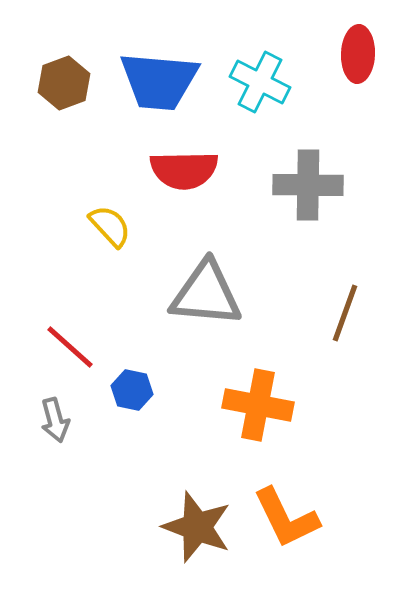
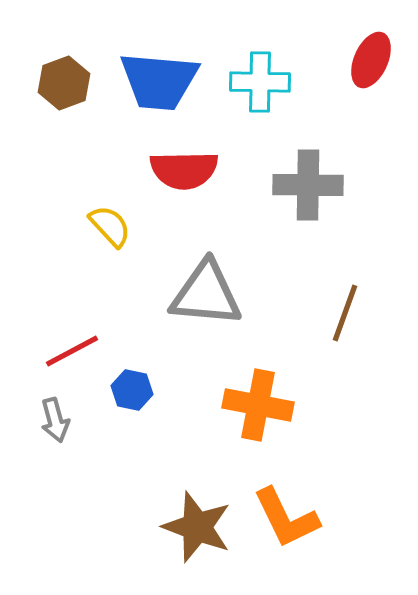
red ellipse: moved 13 px right, 6 px down; rotated 22 degrees clockwise
cyan cross: rotated 26 degrees counterclockwise
red line: moved 2 px right, 4 px down; rotated 70 degrees counterclockwise
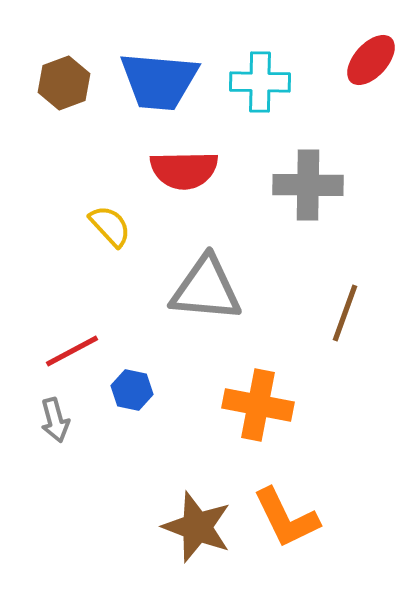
red ellipse: rotated 18 degrees clockwise
gray triangle: moved 5 px up
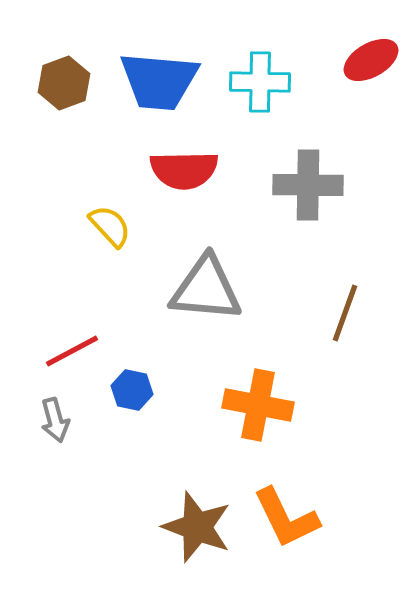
red ellipse: rotated 18 degrees clockwise
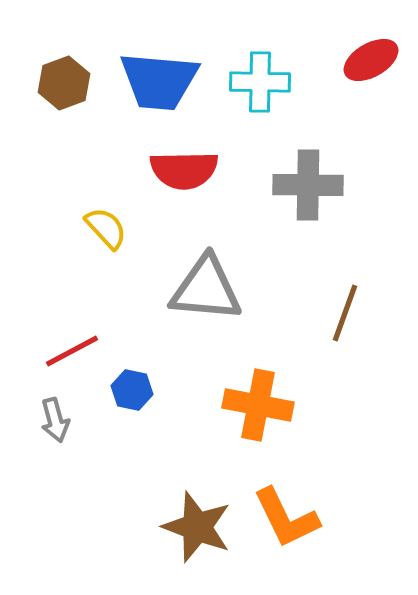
yellow semicircle: moved 4 px left, 2 px down
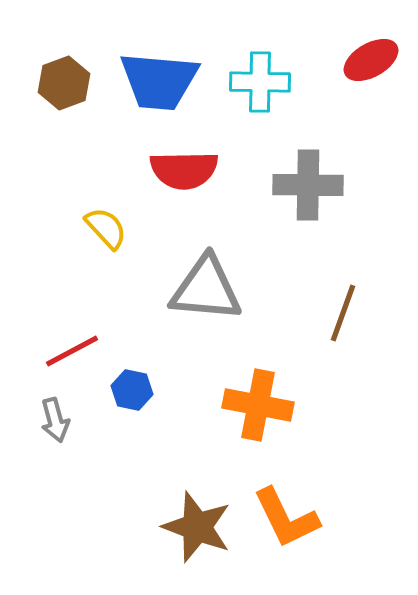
brown line: moved 2 px left
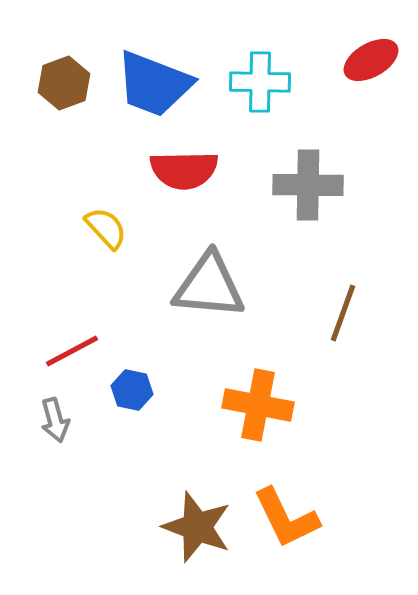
blue trapezoid: moved 5 px left, 3 px down; rotated 16 degrees clockwise
gray triangle: moved 3 px right, 3 px up
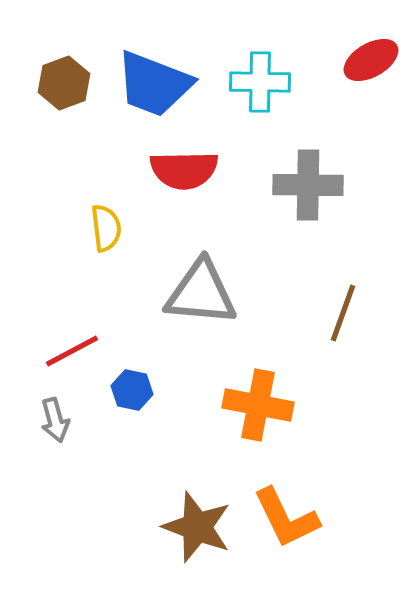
yellow semicircle: rotated 36 degrees clockwise
gray triangle: moved 8 px left, 7 px down
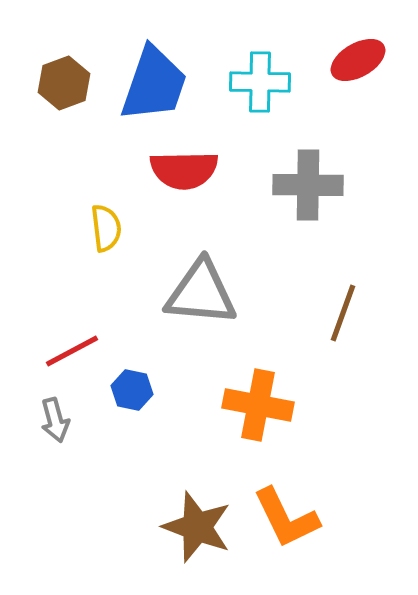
red ellipse: moved 13 px left
blue trapezoid: rotated 92 degrees counterclockwise
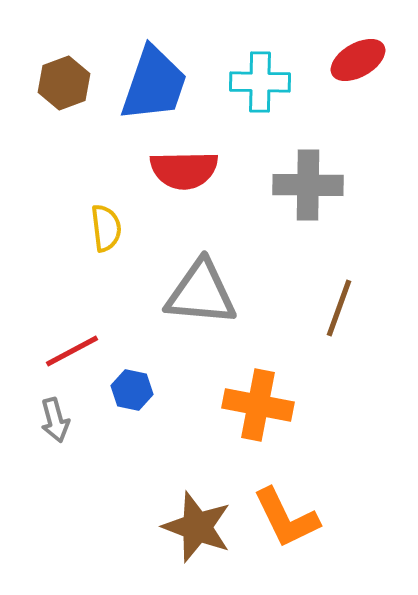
brown line: moved 4 px left, 5 px up
